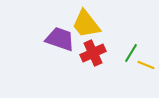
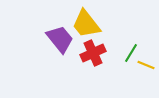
purple trapezoid: rotated 32 degrees clockwise
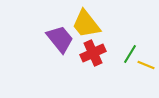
green line: moved 1 px left, 1 px down
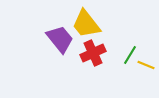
green line: moved 1 px down
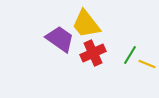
purple trapezoid: rotated 16 degrees counterclockwise
yellow line: moved 1 px right, 1 px up
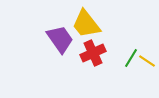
purple trapezoid: rotated 20 degrees clockwise
green line: moved 1 px right, 3 px down
yellow line: moved 3 px up; rotated 12 degrees clockwise
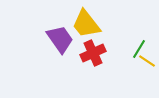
green line: moved 8 px right, 9 px up
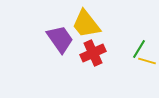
yellow line: rotated 18 degrees counterclockwise
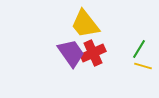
yellow trapezoid: moved 1 px left
purple trapezoid: moved 11 px right, 14 px down
yellow line: moved 4 px left, 5 px down
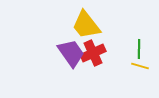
yellow trapezoid: moved 1 px right, 1 px down
green line: rotated 30 degrees counterclockwise
yellow line: moved 3 px left
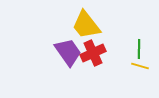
purple trapezoid: moved 3 px left, 1 px up
